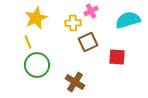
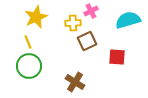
yellow star: moved 1 px up
brown square: moved 1 px left, 1 px up
green circle: moved 8 px left, 1 px down
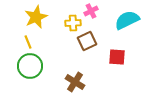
cyan semicircle: moved 1 px left; rotated 10 degrees counterclockwise
green circle: moved 1 px right
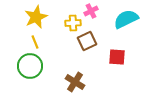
cyan semicircle: moved 1 px left, 1 px up
yellow line: moved 7 px right
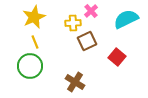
pink cross: rotated 16 degrees counterclockwise
yellow star: moved 2 px left
red square: rotated 36 degrees clockwise
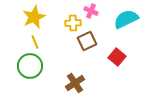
pink cross: rotated 24 degrees counterclockwise
brown cross: moved 1 px down; rotated 24 degrees clockwise
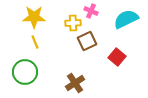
yellow star: rotated 25 degrees clockwise
green circle: moved 5 px left, 6 px down
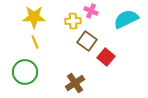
yellow cross: moved 2 px up
brown square: rotated 30 degrees counterclockwise
red square: moved 11 px left
